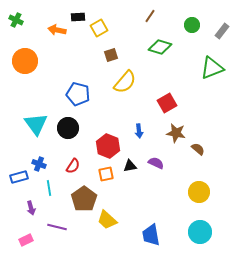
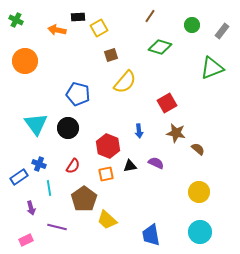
blue rectangle: rotated 18 degrees counterclockwise
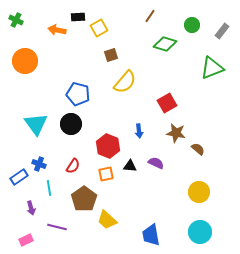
green diamond: moved 5 px right, 3 px up
black circle: moved 3 px right, 4 px up
black triangle: rotated 16 degrees clockwise
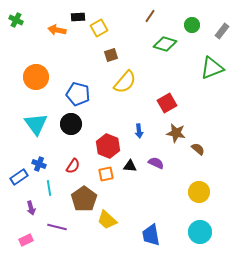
orange circle: moved 11 px right, 16 px down
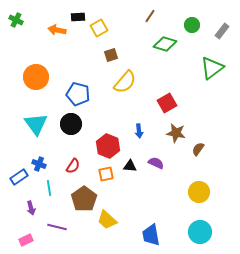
green triangle: rotated 15 degrees counterclockwise
brown semicircle: rotated 96 degrees counterclockwise
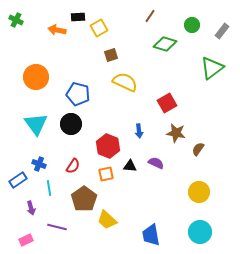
yellow semicircle: rotated 105 degrees counterclockwise
blue rectangle: moved 1 px left, 3 px down
